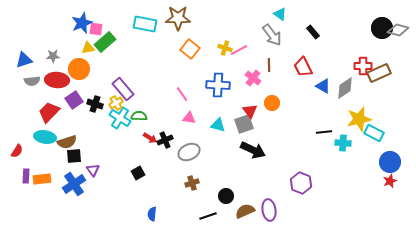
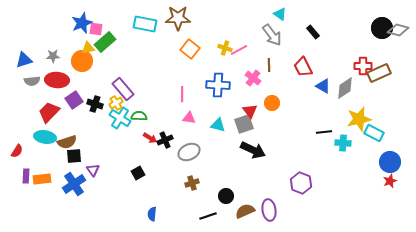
orange circle at (79, 69): moved 3 px right, 8 px up
pink line at (182, 94): rotated 35 degrees clockwise
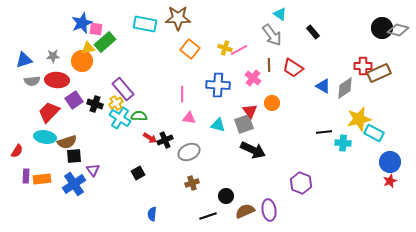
red trapezoid at (303, 67): moved 10 px left, 1 px down; rotated 30 degrees counterclockwise
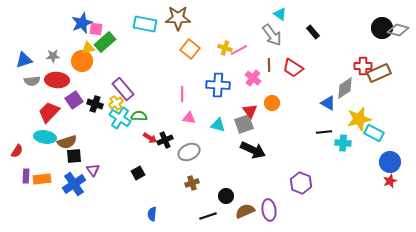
blue triangle at (323, 86): moved 5 px right, 17 px down
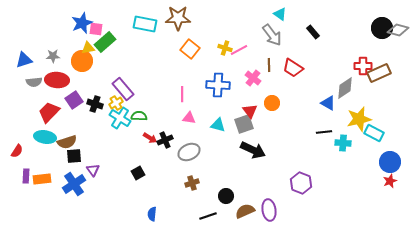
gray semicircle at (32, 81): moved 2 px right, 1 px down
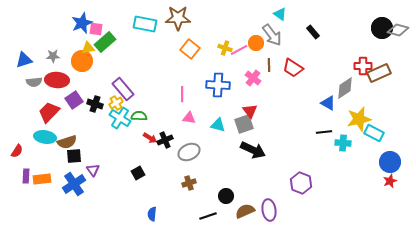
orange circle at (272, 103): moved 16 px left, 60 px up
brown cross at (192, 183): moved 3 px left
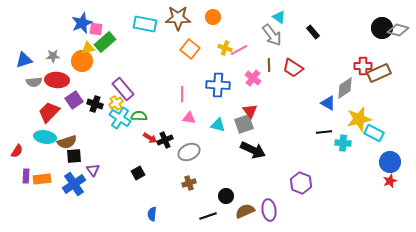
cyan triangle at (280, 14): moved 1 px left, 3 px down
orange circle at (256, 43): moved 43 px left, 26 px up
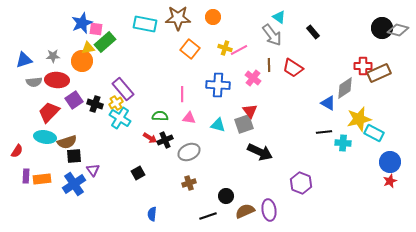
green semicircle at (139, 116): moved 21 px right
black arrow at (253, 150): moved 7 px right, 2 px down
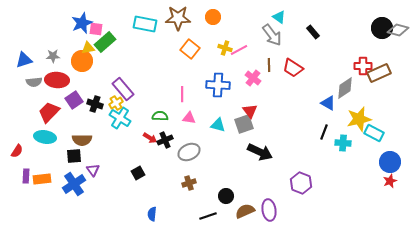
black line at (324, 132): rotated 63 degrees counterclockwise
brown semicircle at (67, 142): moved 15 px right, 2 px up; rotated 18 degrees clockwise
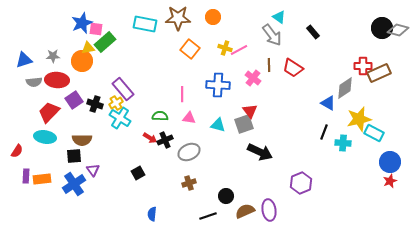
purple hexagon at (301, 183): rotated 15 degrees clockwise
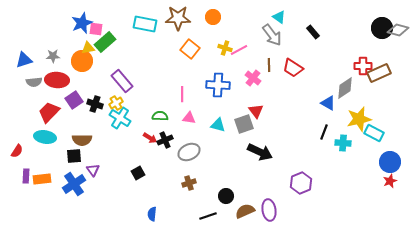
purple rectangle at (123, 89): moved 1 px left, 8 px up
red triangle at (250, 111): moved 6 px right
